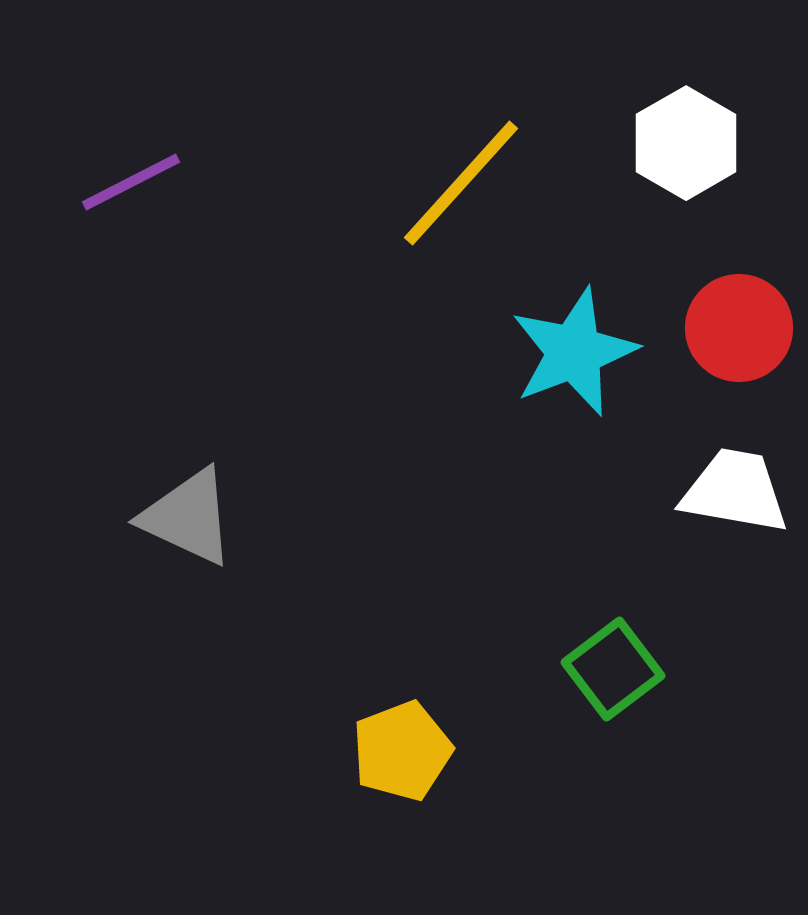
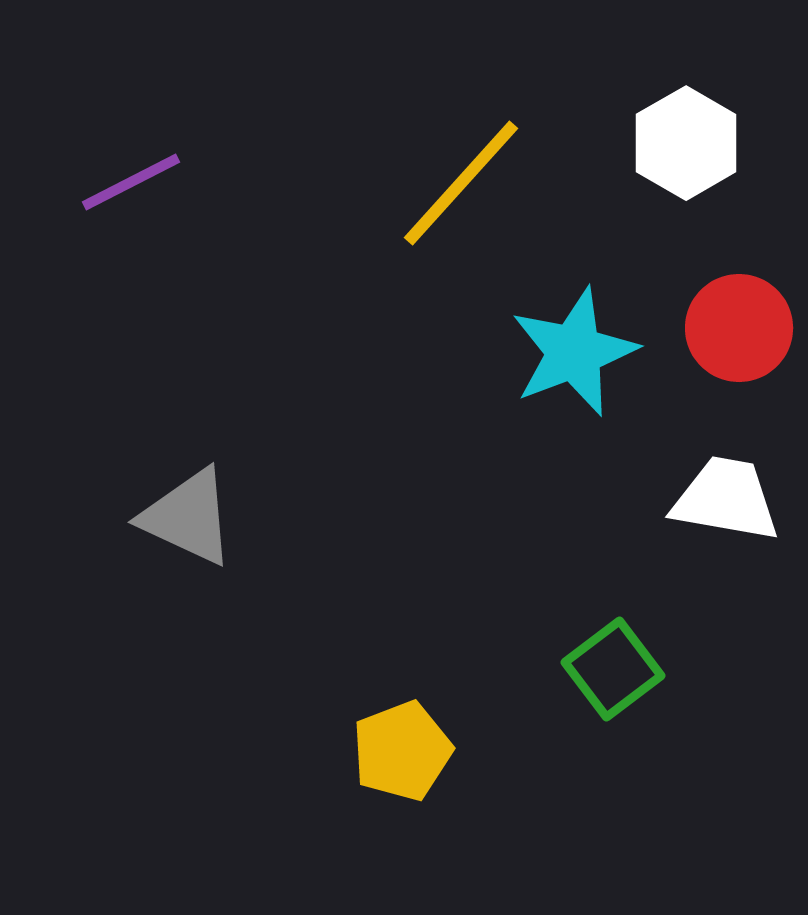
white trapezoid: moved 9 px left, 8 px down
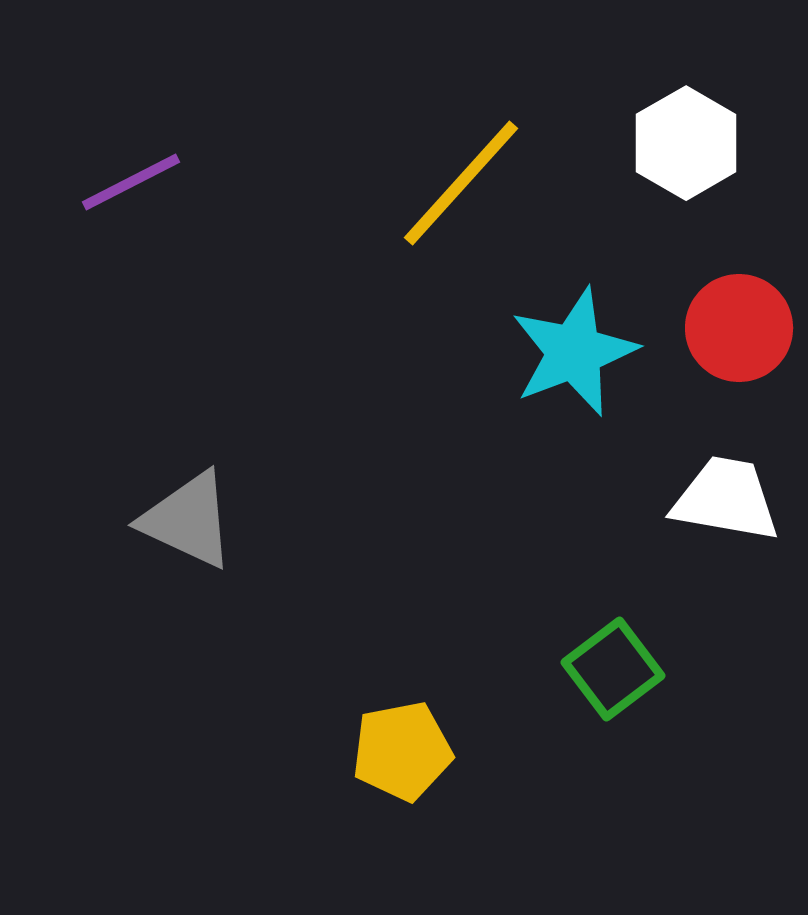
gray triangle: moved 3 px down
yellow pentagon: rotated 10 degrees clockwise
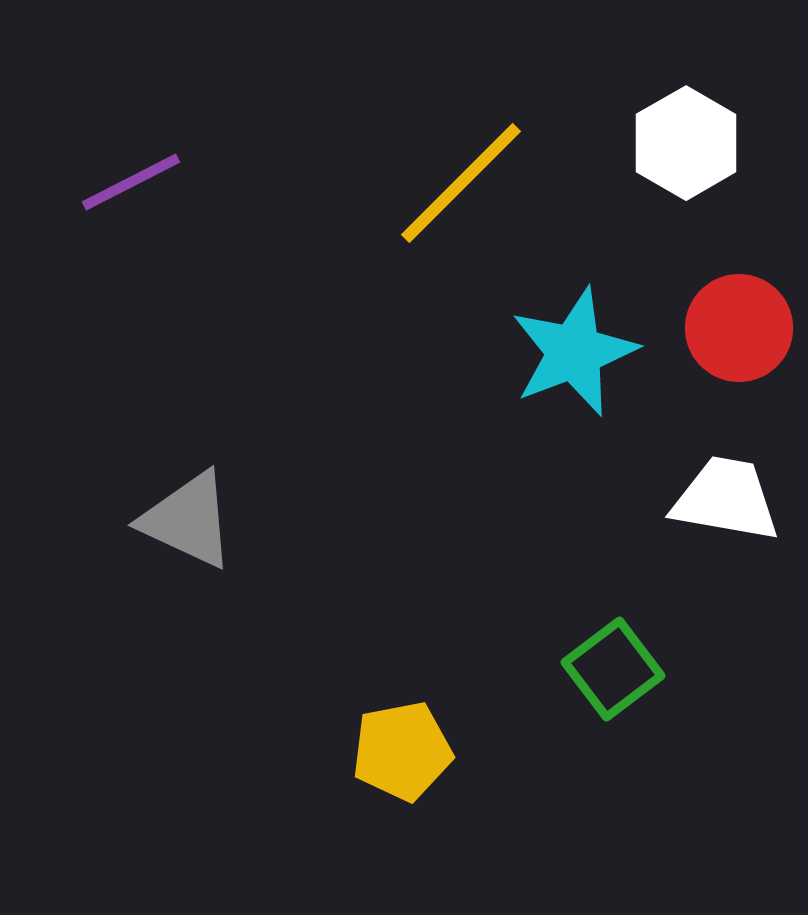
yellow line: rotated 3 degrees clockwise
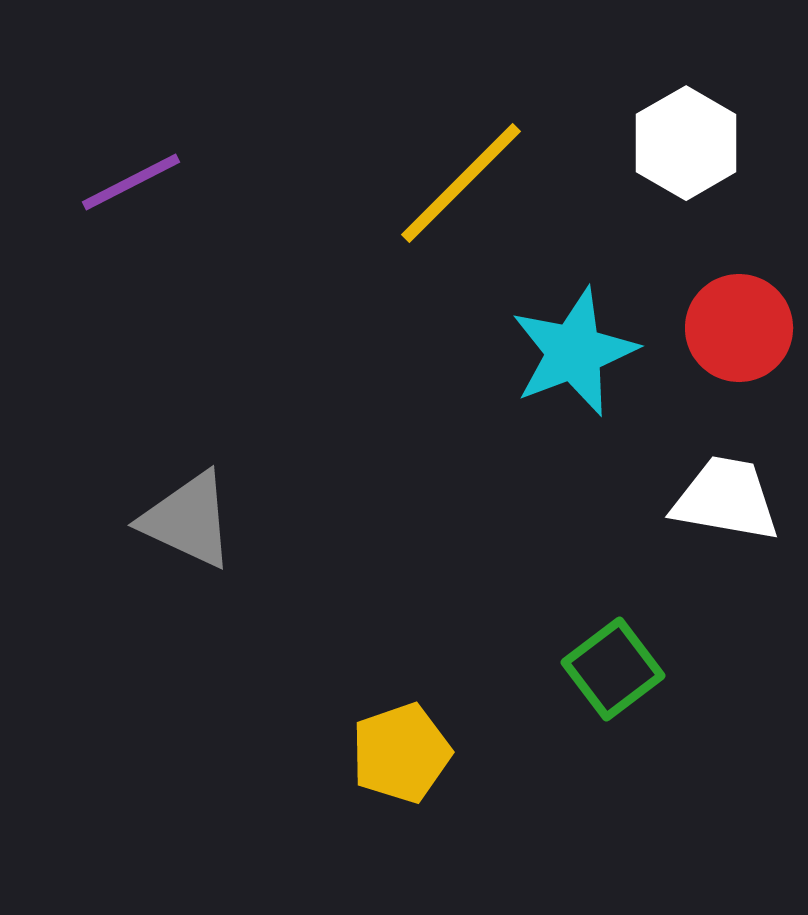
yellow pentagon: moved 1 px left, 2 px down; rotated 8 degrees counterclockwise
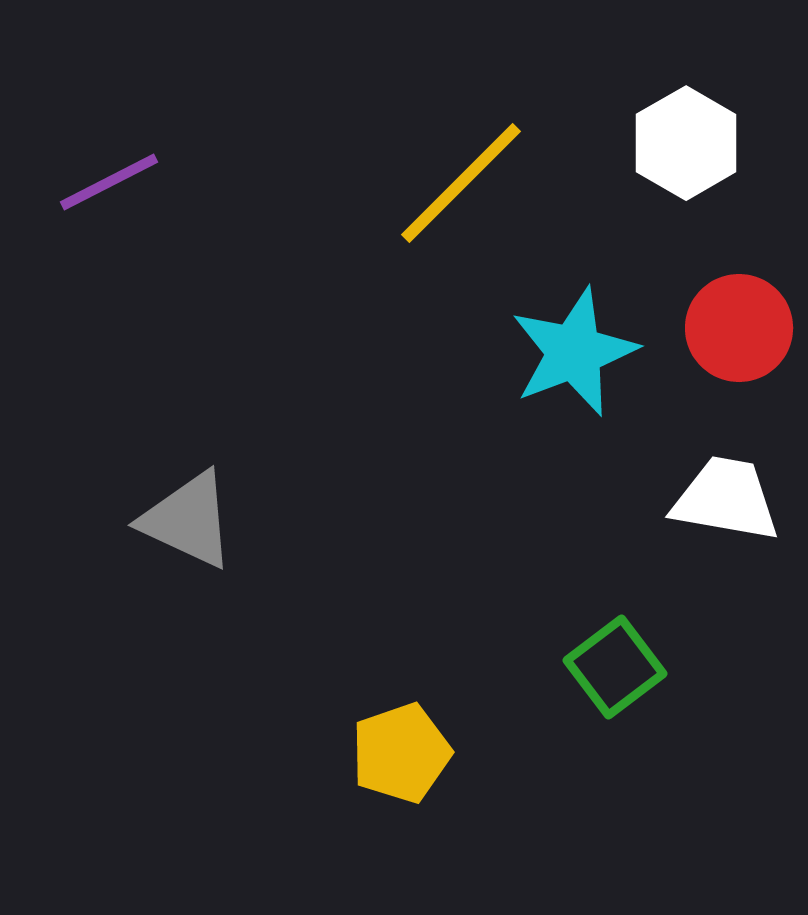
purple line: moved 22 px left
green square: moved 2 px right, 2 px up
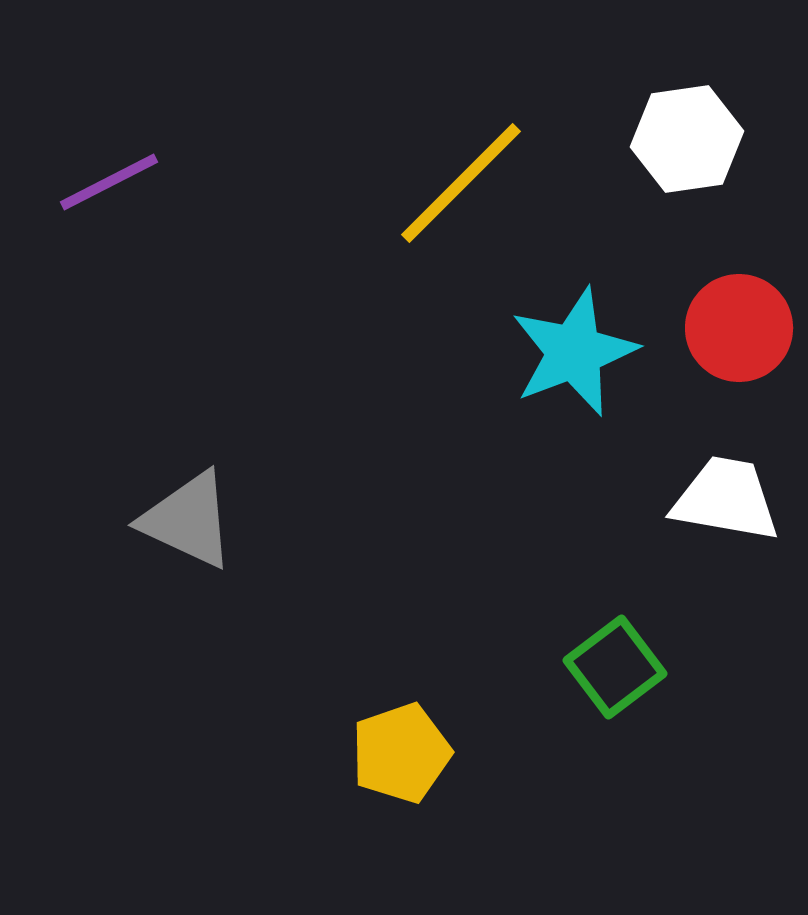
white hexagon: moved 1 px right, 4 px up; rotated 22 degrees clockwise
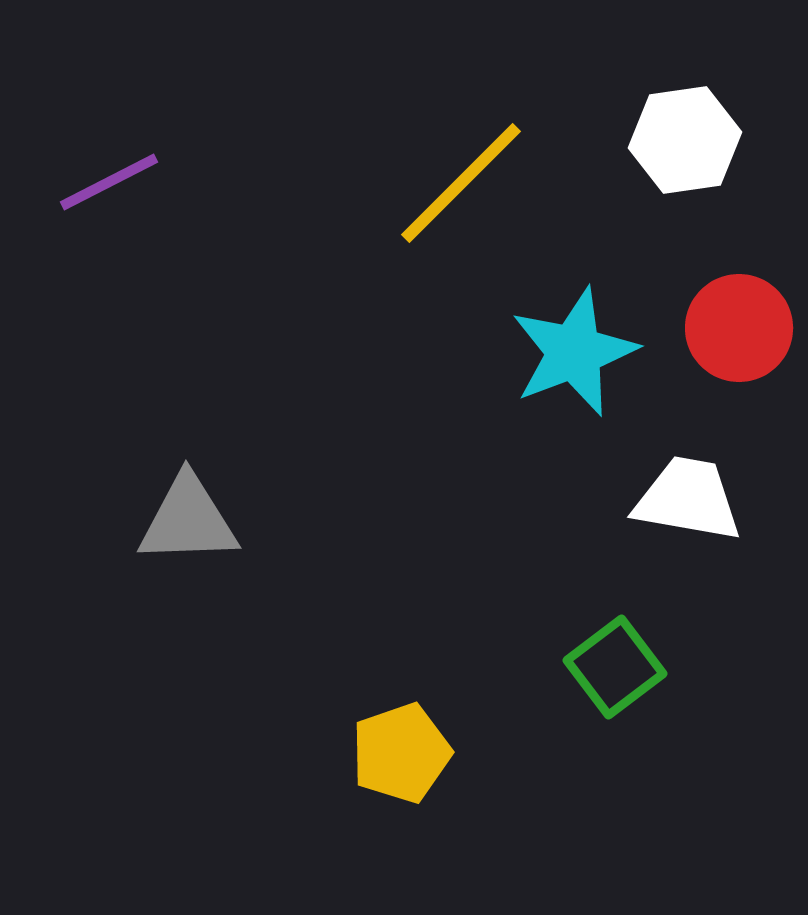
white hexagon: moved 2 px left, 1 px down
white trapezoid: moved 38 px left
gray triangle: rotated 27 degrees counterclockwise
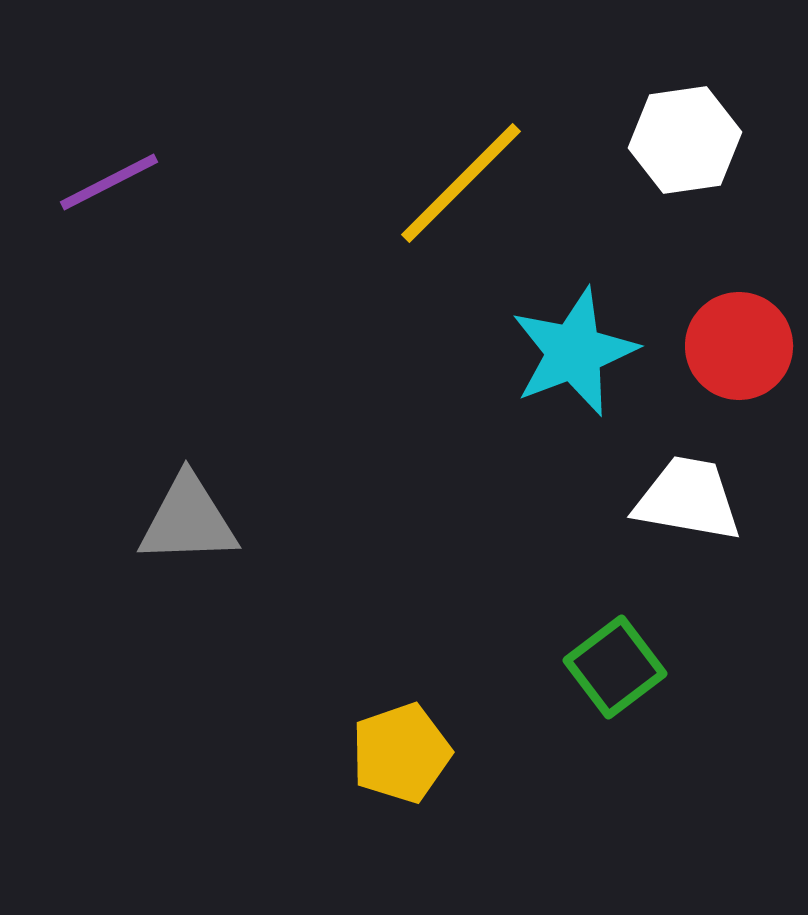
red circle: moved 18 px down
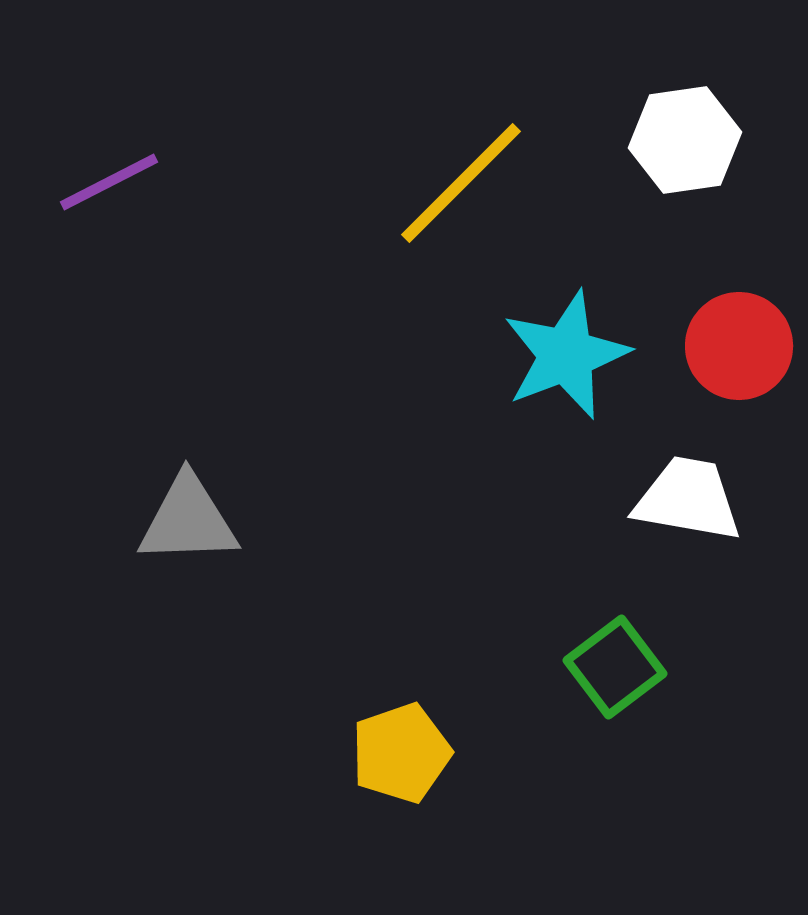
cyan star: moved 8 px left, 3 px down
